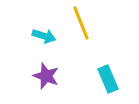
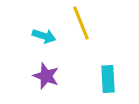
cyan rectangle: rotated 20 degrees clockwise
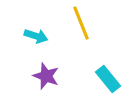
cyan arrow: moved 8 px left
cyan rectangle: rotated 36 degrees counterclockwise
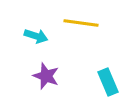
yellow line: rotated 60 degrees counterclockwise
cyan rectangle: moved 3 px down; rotated 16 degrees clockwise
